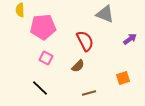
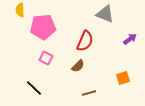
red semicircle: rotated 50 degrees clockwise
black line: moved 6 px left
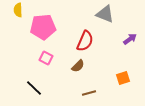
yellow semicircle: moved 2 px left
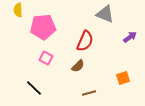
purple arrow: moved 2 px up
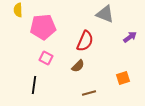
black line: moved 3 px up; rotated 54 degrees clockwise
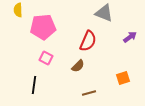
gray triangle: moved 1 px left, 1 px up
red semicircle: moved 3 px right
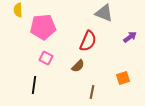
brown line: moved 3 px right, 1 px up; rotated 64 degrees counterclockwise
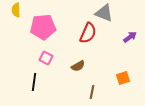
yellow semicircle: moved 2 px left
red semicircle: moved 8 px up
brown semicircle: rotated 16 degrees clockwise
black line: moved 3 px up
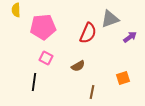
gray triangle: moved 6 px right, 6 px down; rotated 42 degrees counterclockwise
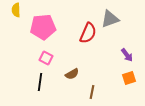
purple arrow: moved 3 px left, 18 px down; rotated 88 degrees clockwise
brown semicircle: moved 6 px left, 8 px down
orange square: moved 6 px right
black line: moved 6 px right
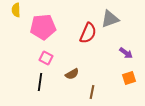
purple arrow: moved 1 px left, 2 px up; rotated 16 degrees counterclockwise
